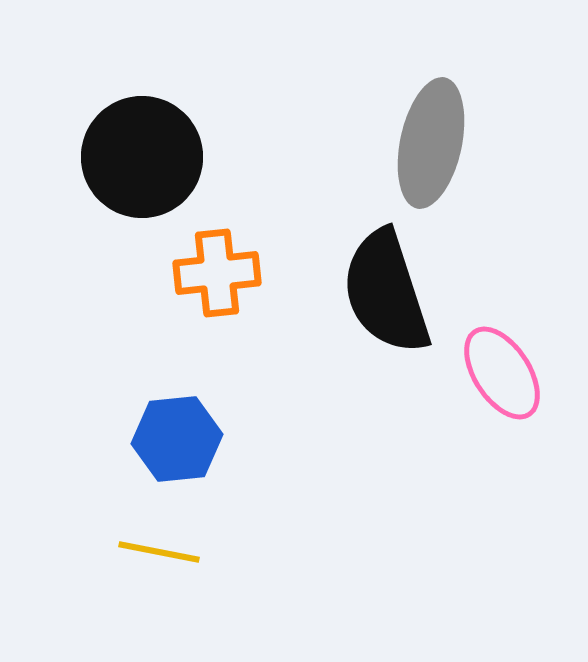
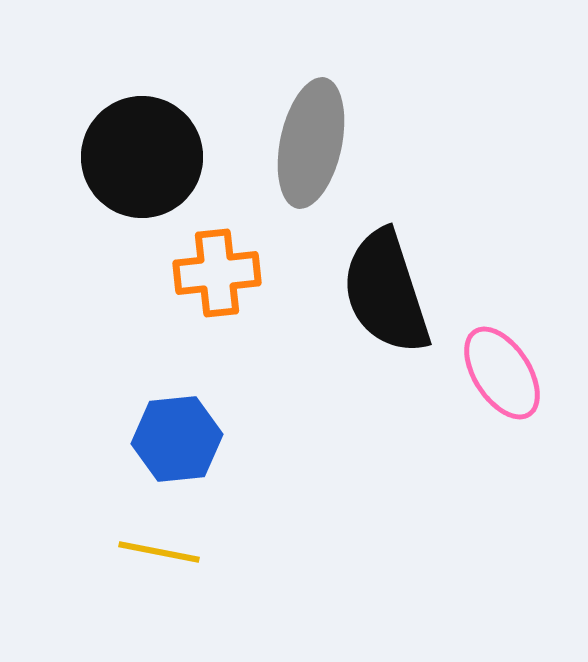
gray ellipse: moved 120 px left
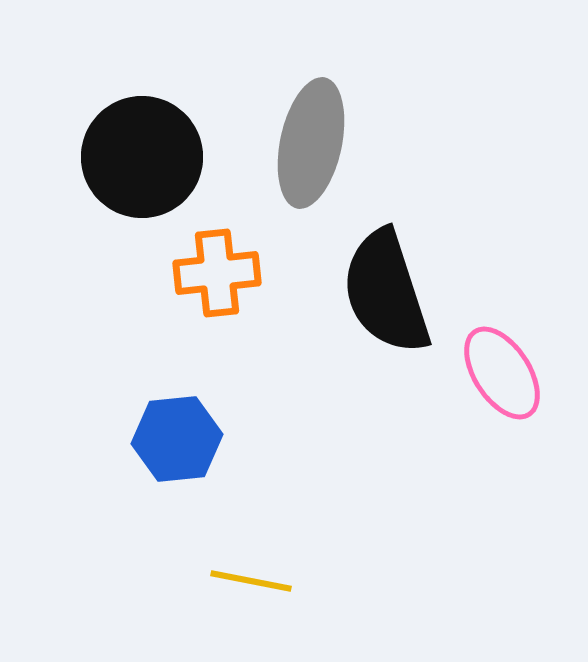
yellow line: moved 92 px right, 29 px down
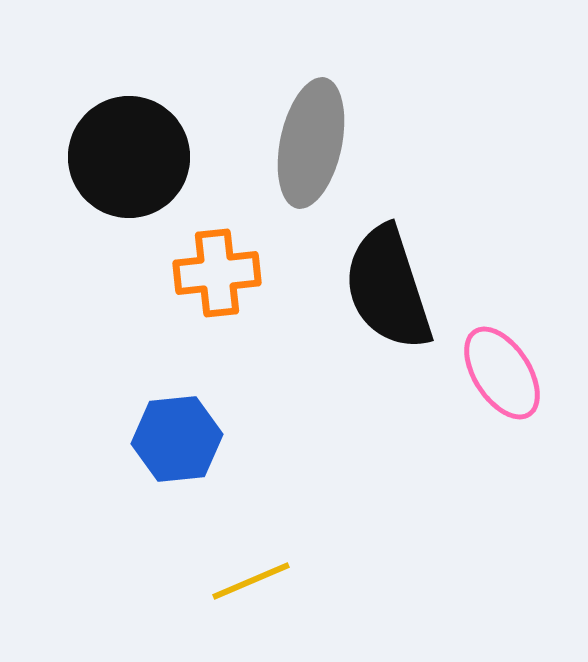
black circle: moved 13 px left
black semicircle: moved 2 px right, 4 px up
yellow line: rotated 34 degrees counterclockwise
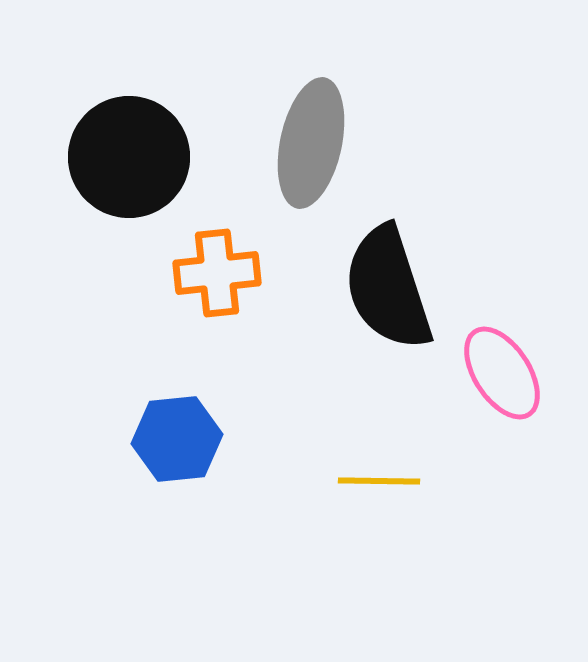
yellow line: moved 128 px right, 100 px up; rotated 24 degrees clockwise
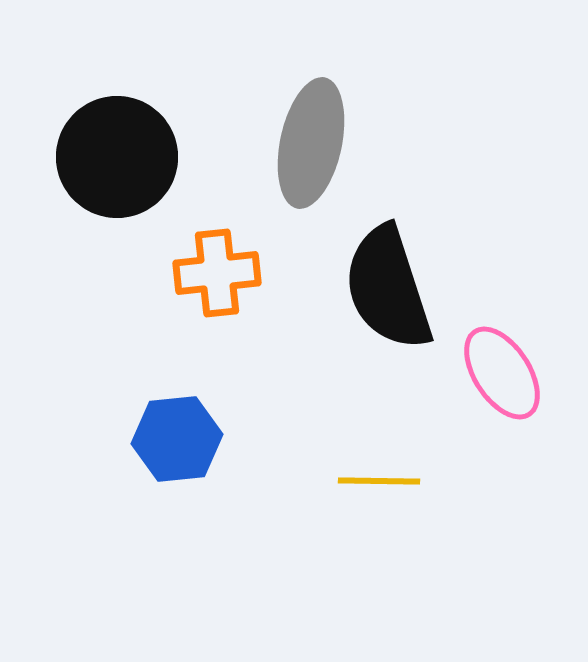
black circle: moved 12 px left
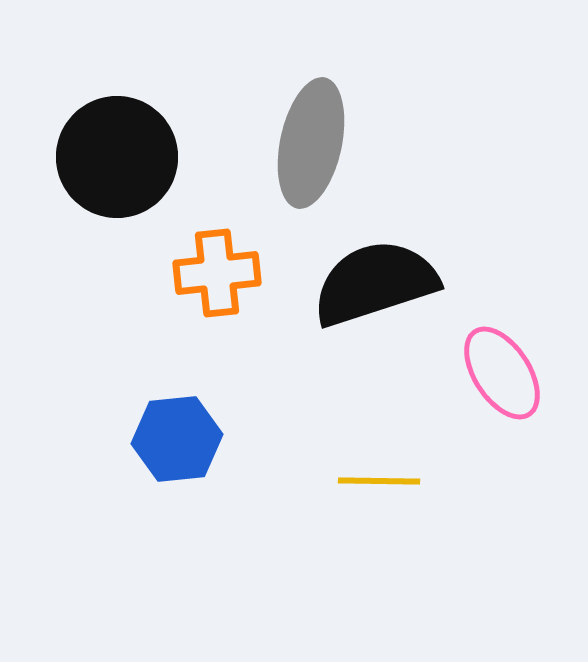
black semicircle: moved 13 px left, 5 px up; rotated 90 degrees clockwise
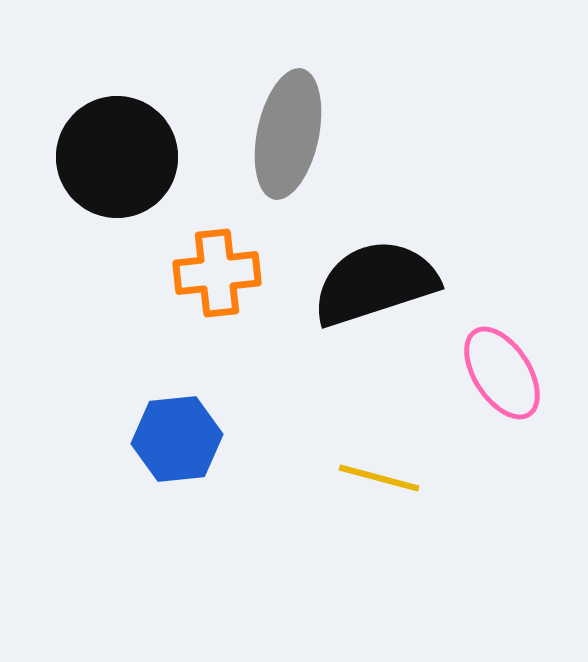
gray ellipse: moved 23 px left, 9 px up
yellow line: moved 3 px up; rotated 14 degrees clockwise
